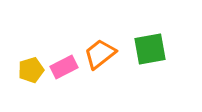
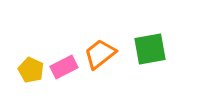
yellow pentagon: rotated 30 degrees counterclockwise
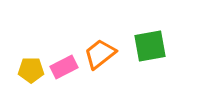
green square: moved 3 px up
yellow pentagon: rotated 25 degrees counterclockwise
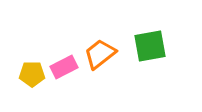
yellow pentagon: moved 1 px right, 4 px down
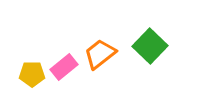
green square: rotated 36 degrees counterclockwise
pink rectangle: rotated 12 degrees counterclockwise
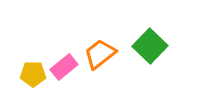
yellow pentagon: moved 1 px right
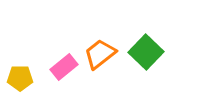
green square: moved 4 px left, 6 px down
yellow pentagon: moved 13 px left, 4 px down
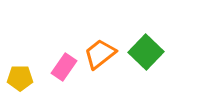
pink rectangle: rotated 16 degrees counterclockwise
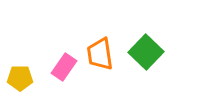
orange trapezoid: rotated 60 degrees counterclockwise
